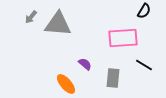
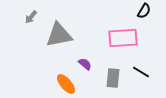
gray triangle: moved 1 px right, 11 px down; rotated 16 degrees counterclockwise
black line: moved 3 px left, 7 px down
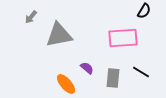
purple semicircle: moved 2 px right, 4 px down
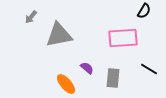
black line: moved 8 px right, 3 px up
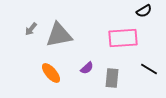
black semicircle: rotated 28 degrees clockwise
gray arrow: moved 12 px down
purple semicircle: rotated 96 degrees clockwise
gray rectangle: moved 1 px left
orange ellipse: moved 15 px left, 11 px up
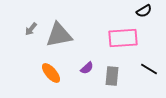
gray rectangle: moved 2 px up
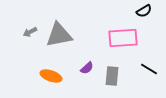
gray arrow: moved 1 px left, 3 px down; rotated 24 degrees clockwise
orange ellipse: moved 3 px down; rotated 30 degrees counterclockwise
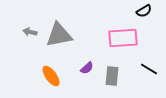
gray arrow: rotated 40 degrees clockwise
orange ellipse: rotated 35 degrees clockwise
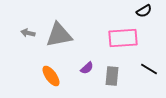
gray arrow: moved 2 px left, 1 px down
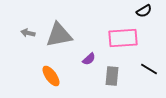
purple semicircle: moved 2 px right, 9 px up
